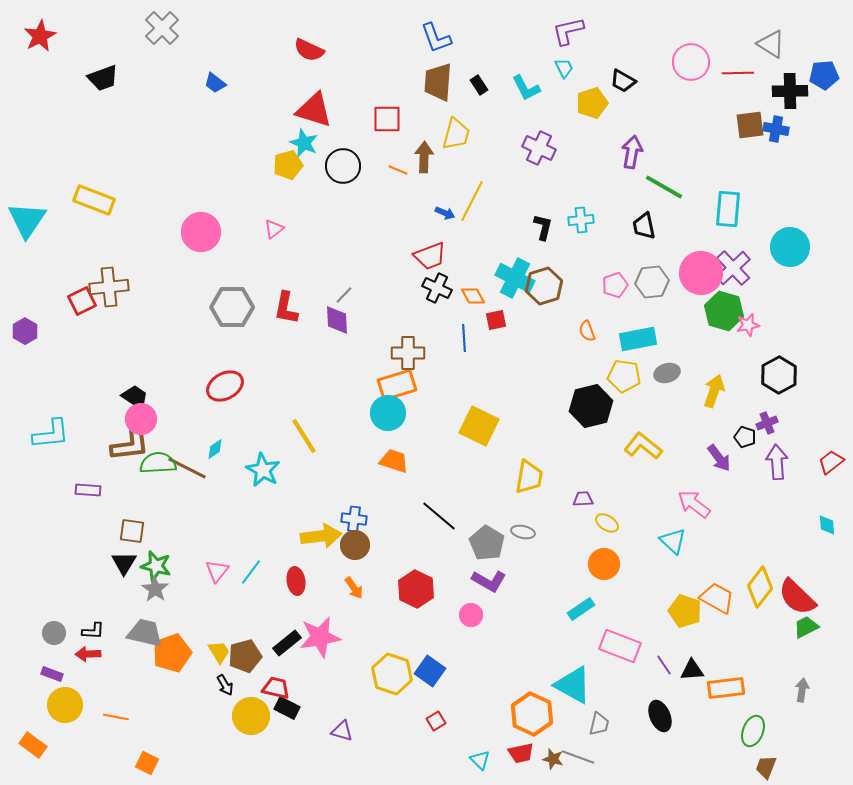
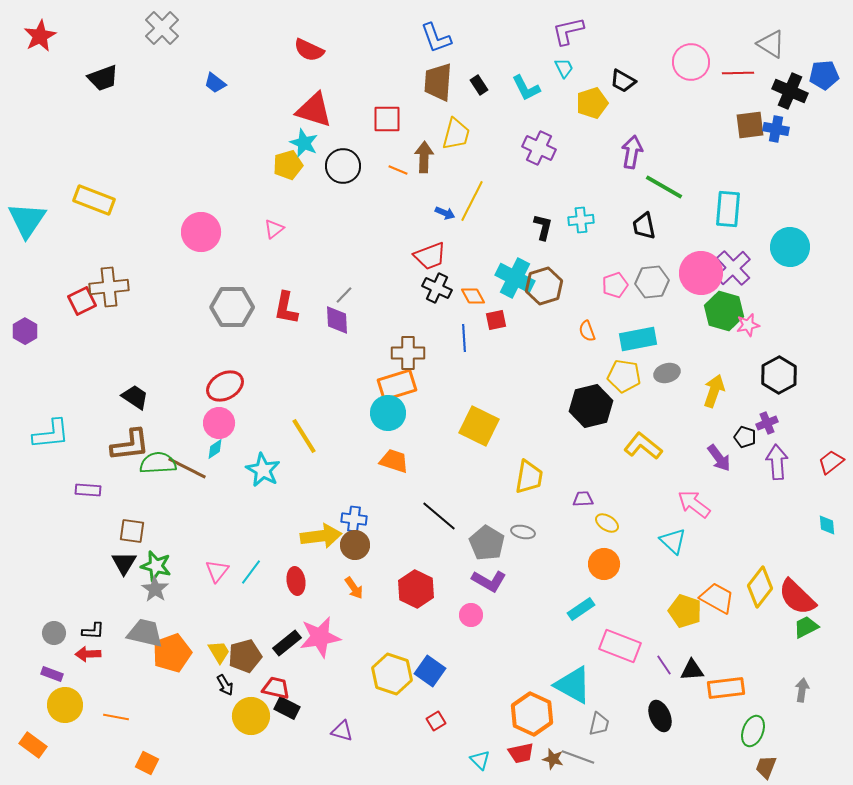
black cross at (790, 91): rotated 24 degrees clockwise
pink circle at (141, 419): moved 78 px right, 4 px down
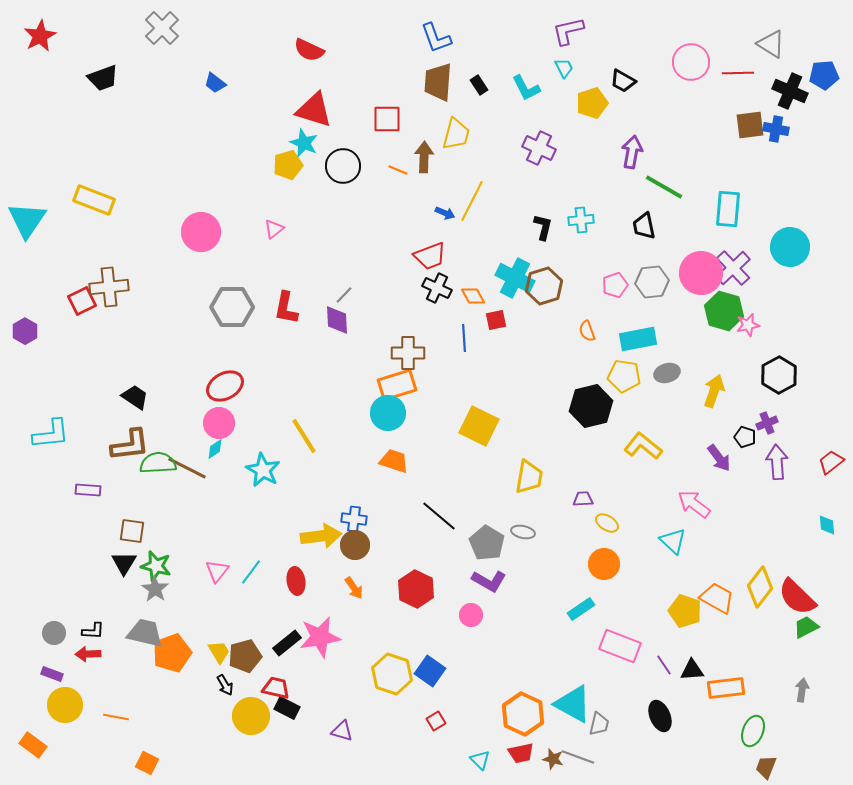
cyan triangle at (573, 685): moved 19 px down
orange hexagon at (532, 714): moved 9 px left
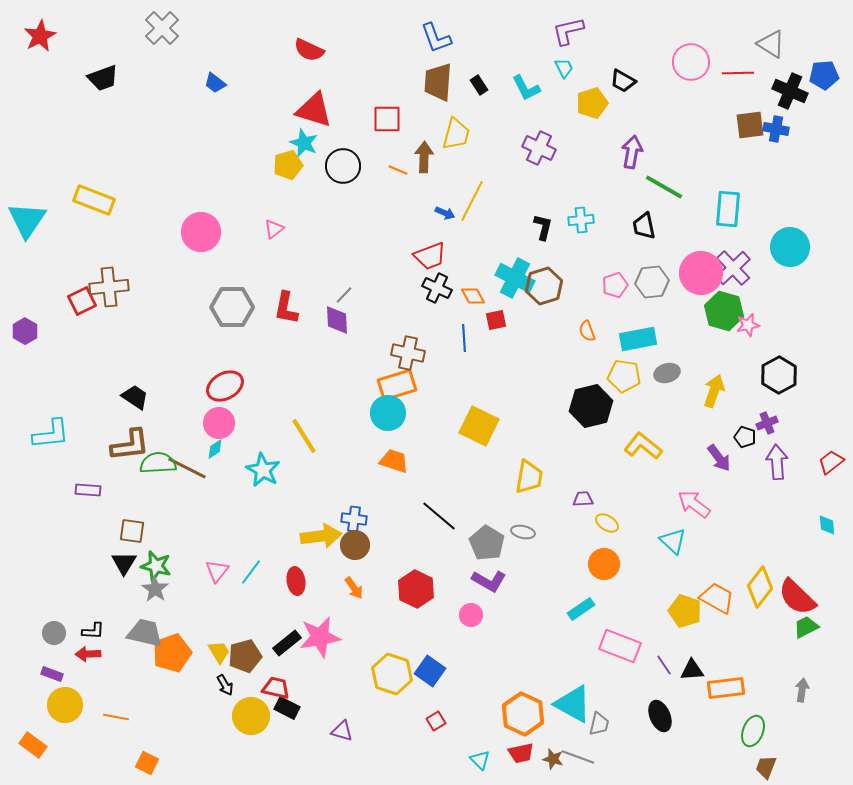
brown cross at (408, 353): rotated 12 degrees clockwise
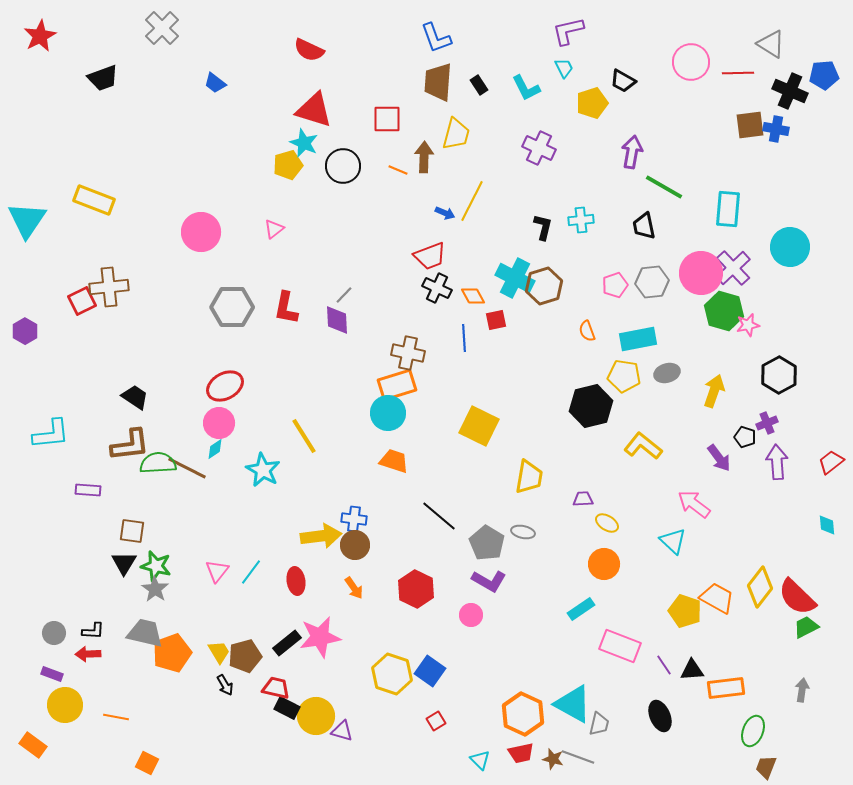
yellow circle at (251, 716): moved 65 px right
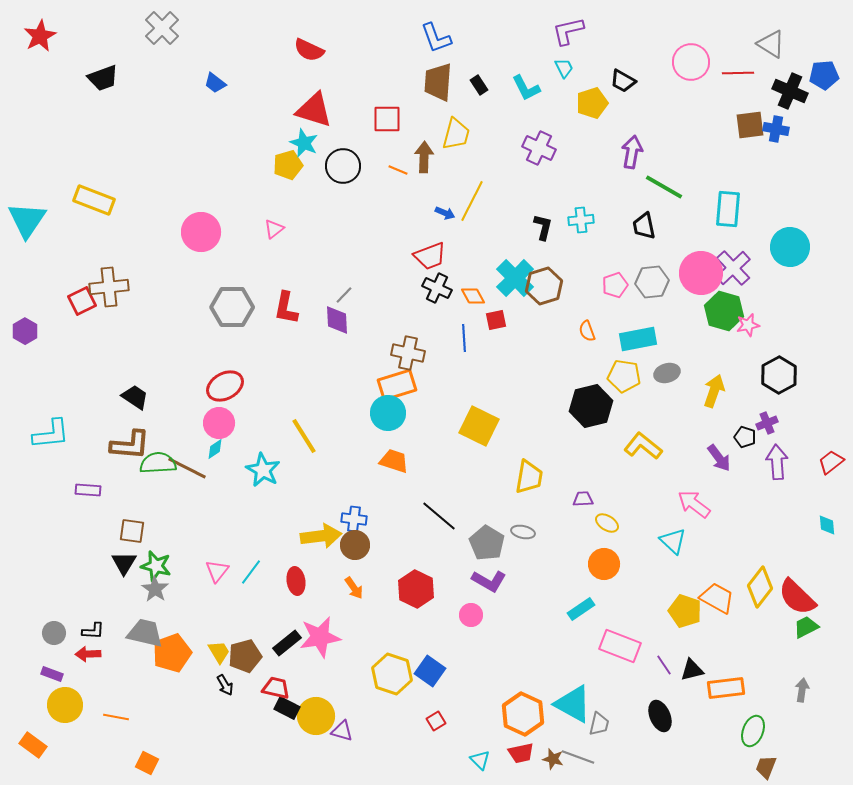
cyan cross at (515, 278): rotated 18 degrees clockwise
brown L-shape at (130, 445): rotated 12 degrees clockwise
black triangle at (692, 670): rotated 10 degrees counterclockwise
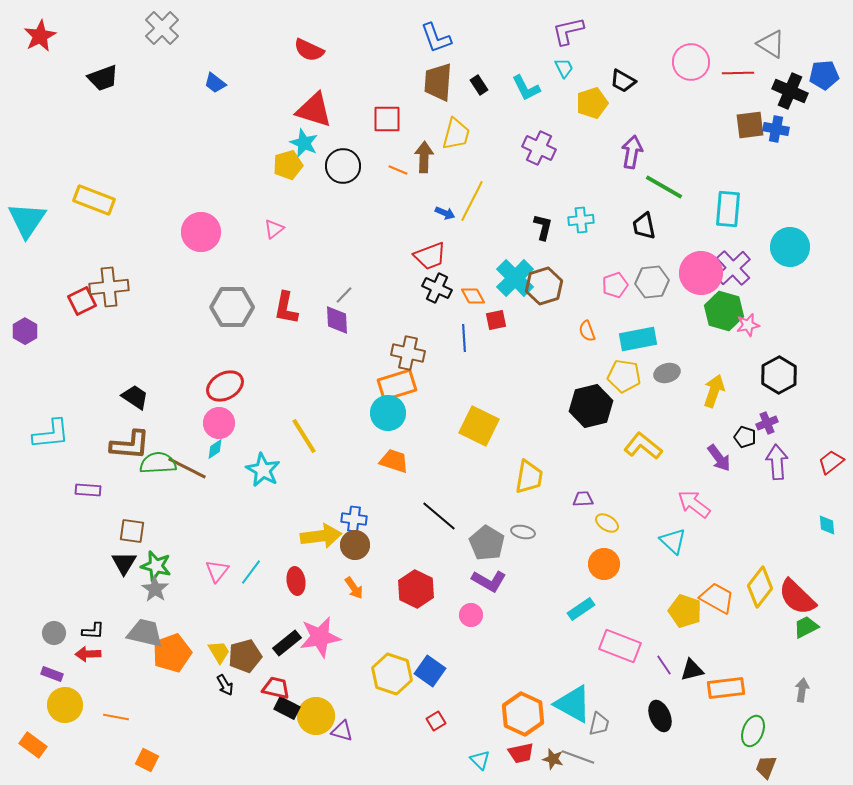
orange square at (147, 763): moved 3 px up
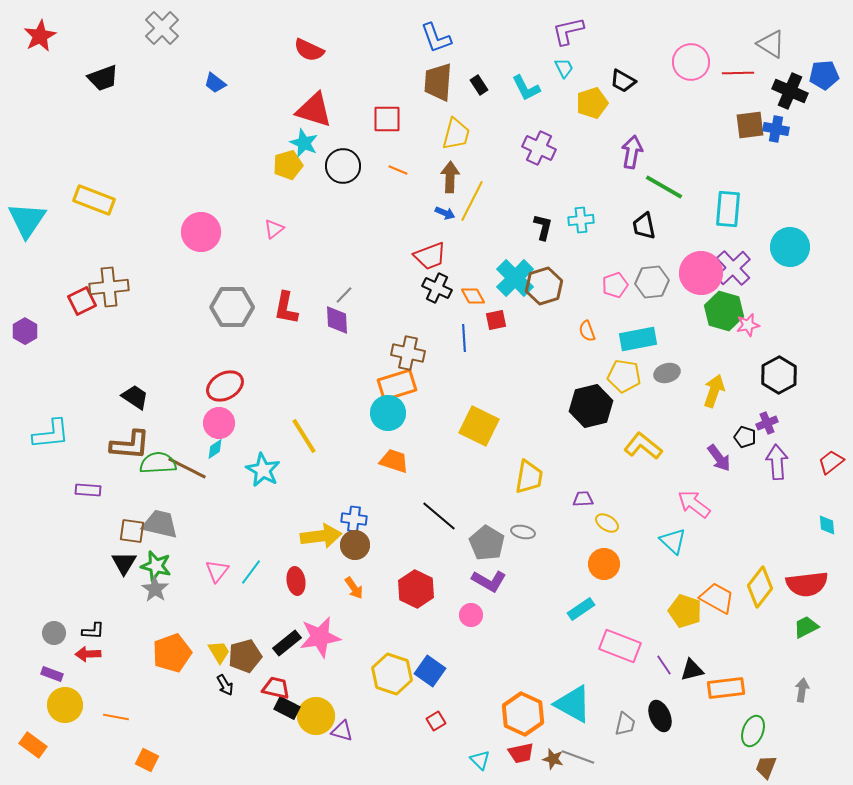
brown arrow at (424, 157): moved 26 px right, 20 px down
red semicircle at (797, 597): moved 10 px right, 13 px up; rotated 51 degrees counterclockwise
gray trapezoid at (145, 633): moved 15 px right, 109 px up
gray trapezoid at (599, 724): moved 26 px right
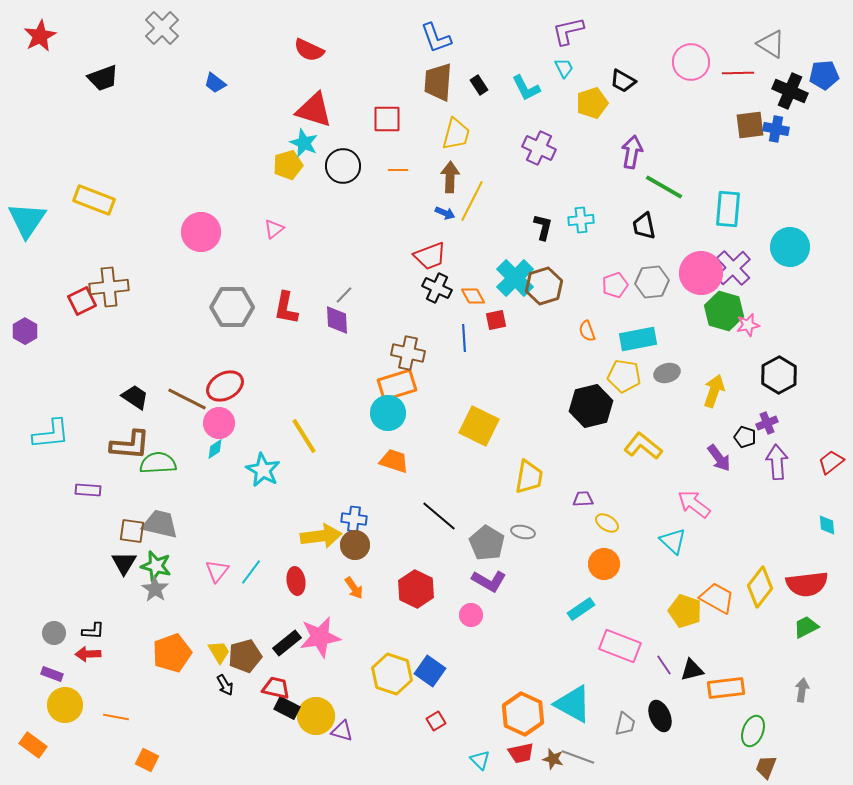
orange line at (398, 170): rotated 24 degrees counterclockwise
brown line at (187, 468): moved 69 px up
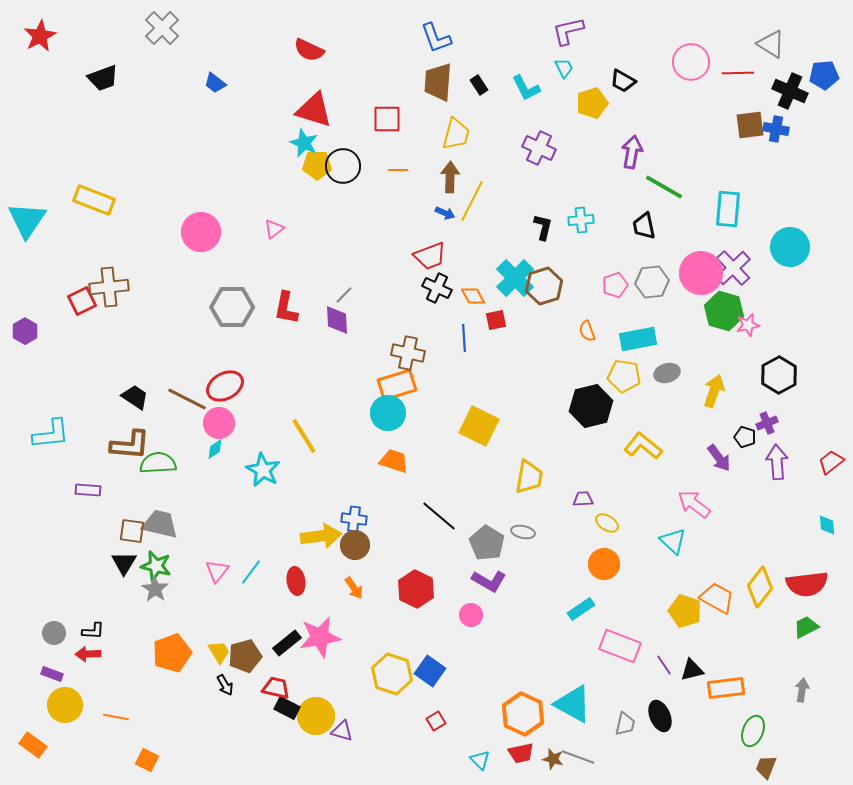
yellow pentagon at (288, 165): moved 29 px right; rotated 16 degrees clockwise
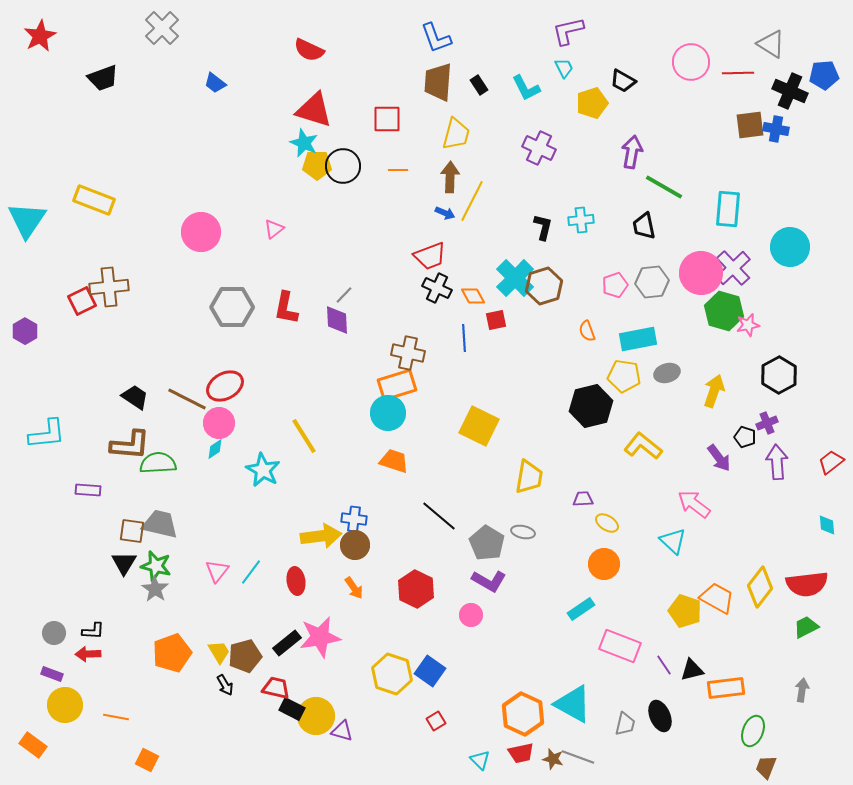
cyan L-shape at (51, 434): moved 4 px left
black rectangle at (287, 708): moved 5 px right, 1 px down
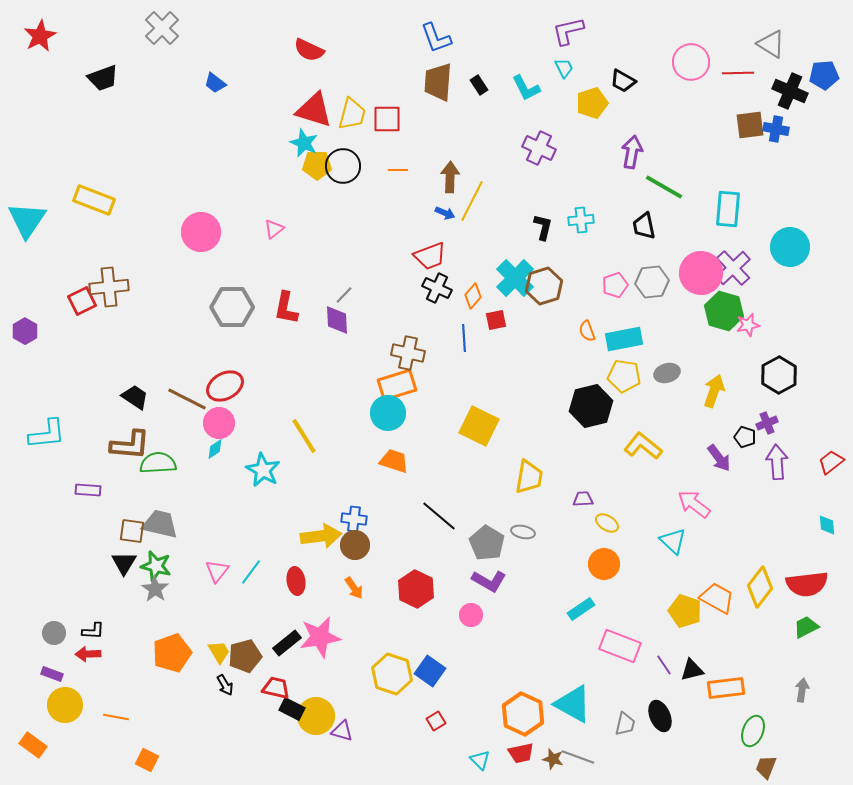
yellow trapezoid at (456, 134): moved 104 px left, 20 px up
orange diamond at (473, 296): rotated 70 degrees clockwise
cyan rectangle at (638, 339): moved 14 px left
